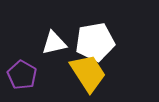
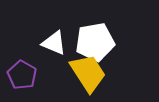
white triangle: rotated 36 degrees clockwise
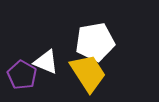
white triangle: moved 8 px left, 19 px down
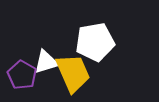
white triangle: rotated 40 degrees counterclockwise
yellow trapezoid: moved 15 px left; rotated 9 degrees clockwise
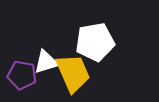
purple pentagon: rotated 20 degrees counterclockwise
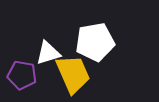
white triangle: moved 2 px right, 9 px up
yellow trapezoid: moved 1 px down
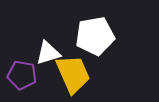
white pentagon: moved 6 px up
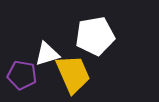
white triangle: moved 1 px left, 1 px down
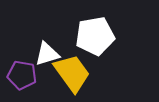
yellow trapezoid: moved 1 px left, 1 px up; rotated 12 degrees counterclockwise
